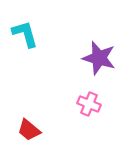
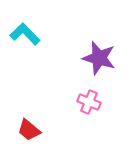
cyan L-shape: rotated 28 degrees counterclockwise
pink cross: moved 2 px up
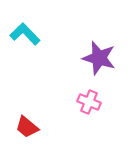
red trapezoid: moved 2 px left, 3 px up
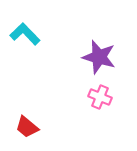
purple star: moved 1 px up
pink cross: moved 11 px right, 5 px up
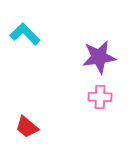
purple star: rotated 24 degrees counterclockwise
pink cross: rotated 20 degrees counterclockwise
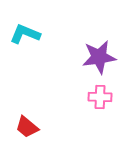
cyan L-shape: rotated 24 degrees counterclockwise
